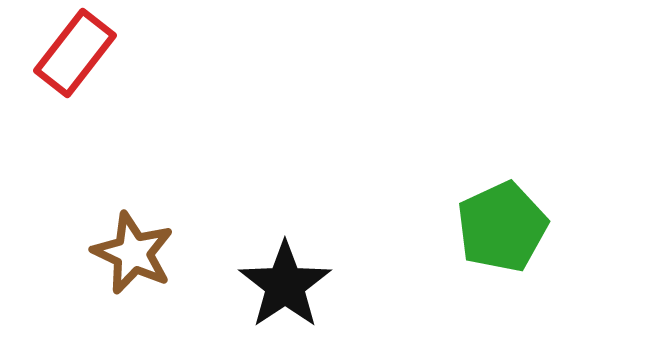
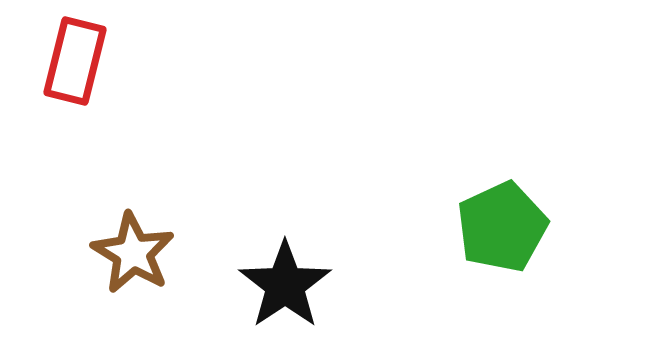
red rectangle: moved 8 px down; rotated 24 degrees counterclockwise
brown star: rotated 6 degrees clockwise
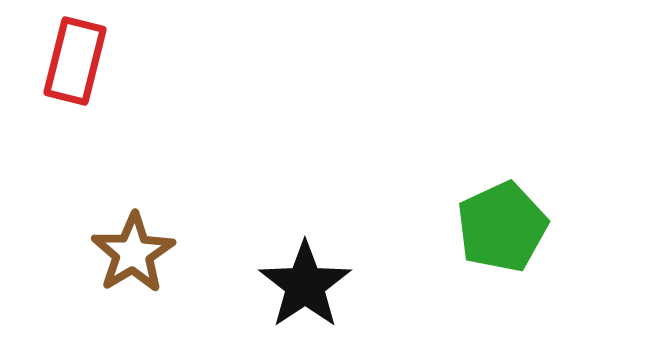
brown star: rotated 10 degrees clockwise
black star: moved 20 px right
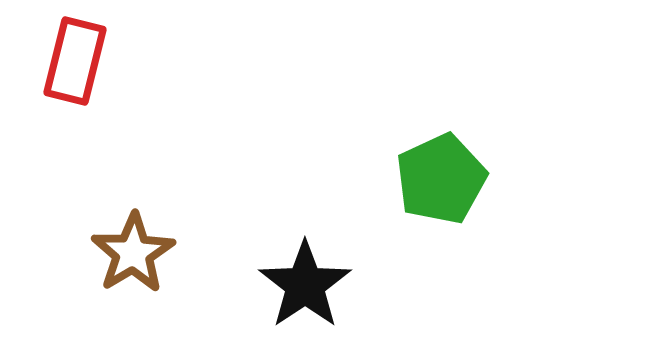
green pentagon: moved 61 px left, 48 px up
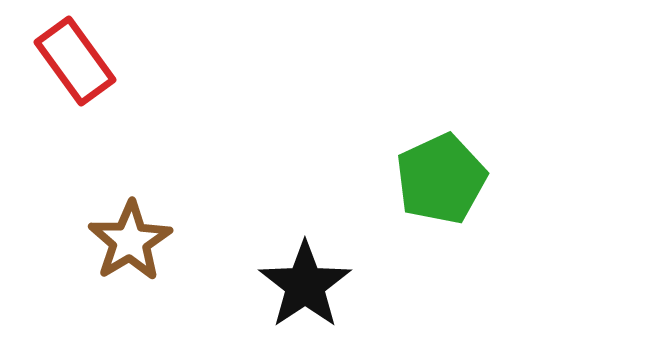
red rectangle: rotated 50 degrees counterclockwise
brown star: moved 3 px left, 12 px up
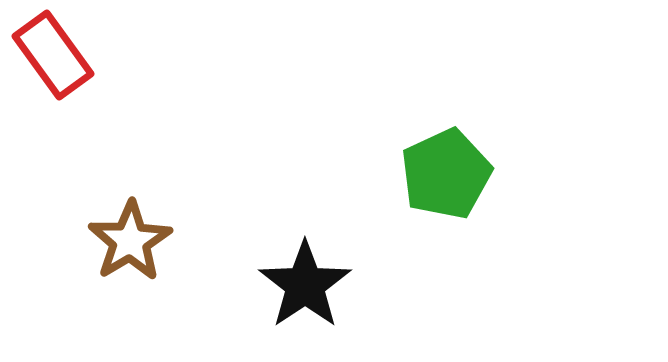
red rectangle: moved 22 px left, 6 px up
green pentagon: moved 5 px right, 5 px up
